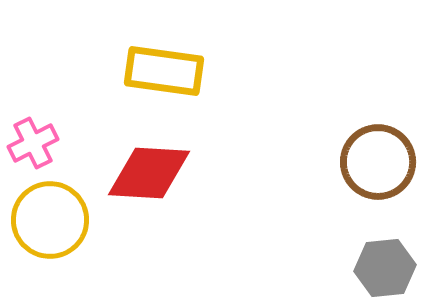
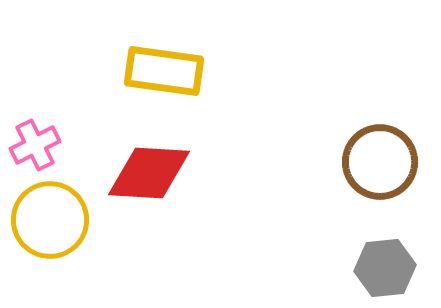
pink cross: moved 2 px right, 2 px down
brown circle: moved 2 px right
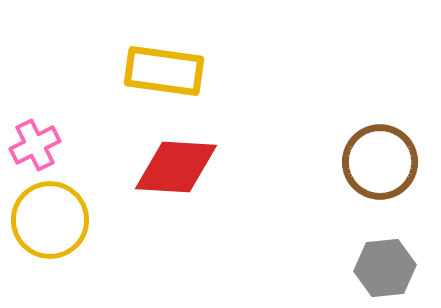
red diamond: moved 27 px right, 6 px up
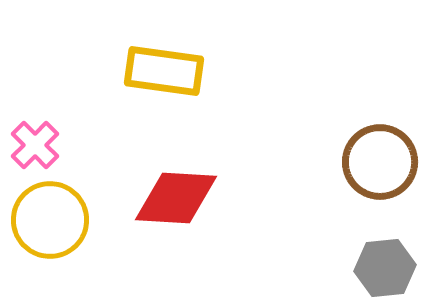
pink cross: rotated 18 degrees counterclockwise
red diamond: moved 31 px down
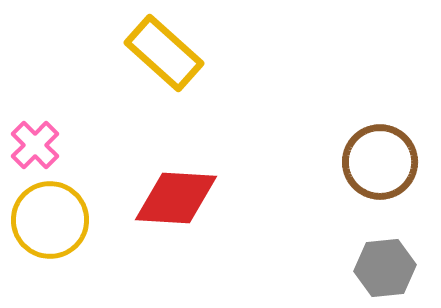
yellow rectangle: moved 18 px up; rotated 34 degrees clockwise
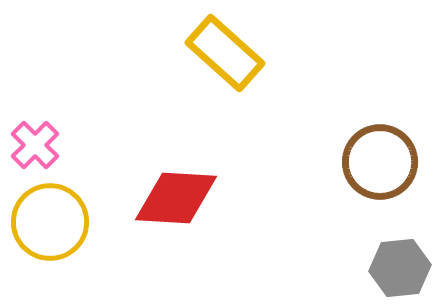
yellow rectangle: moved 61 px right
yellow circle: moved 2 px down
gray hexagon: moved 15 px right
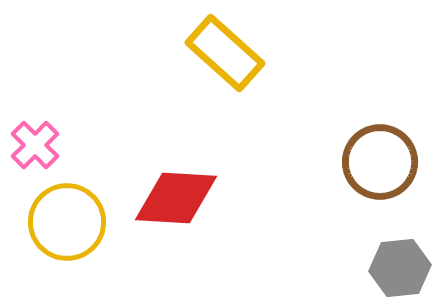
yellow circle: moved 17 px right
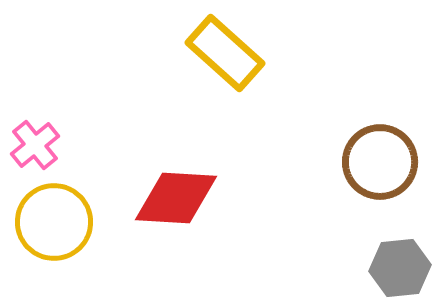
pink cross: rotated 6 degrees clockwise
yellow circle: moved 13 px left
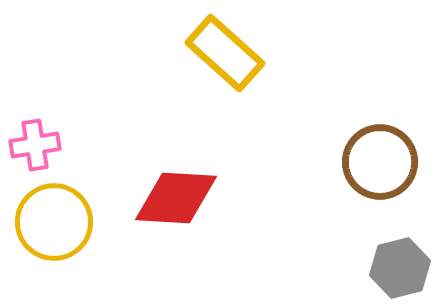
pink cross: rotated 30 degrees clockwise
gray hexagon: rotated 8 degrees counterclockwise
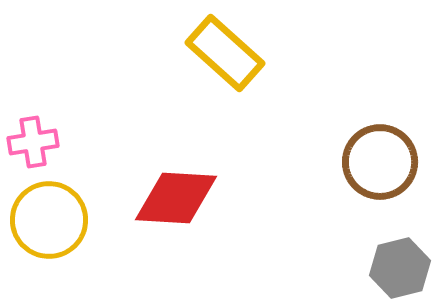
pink cross: moved 2 px left, 3 px up
yellow circle: moved 5 px left, 2 px up
